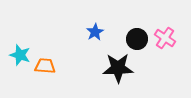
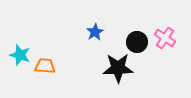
black circle: moved 3 px down
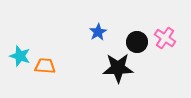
blue star: moved 3 px right
cyan star: moved 1 px down
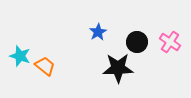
pink cross: moved 5 px right, 4 px down
orange trapezoid: rotated 35 degrees clockwise
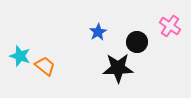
pink cross: moved 16 px up
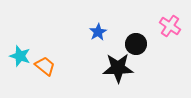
black circle: moved 1 px left, 2 px down
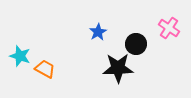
pink cross: moved 1 px left, 2 px down
orange trapezoid: moved 3 px down; rotated 10 degrees counterclockwise
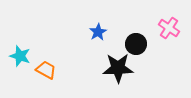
orange trapezoid: moved 1 px right, 1 px down
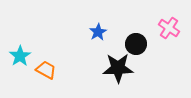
cyan star: rotated 20 degrees clockwise
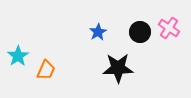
black circle: moved 4 px right, 12 px up
cyan star: moved 2 px left
orange trapezoid: rotated 85 degrees clockwise
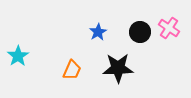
orange trapezoid: moved 26 px right
